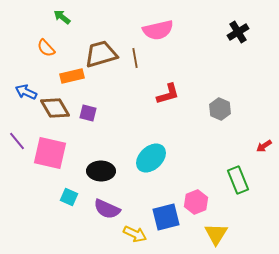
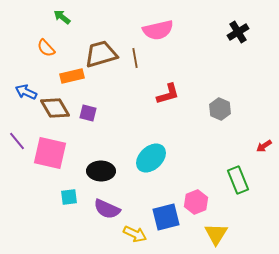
cyan square: rotated 30 degrees counterclockwise
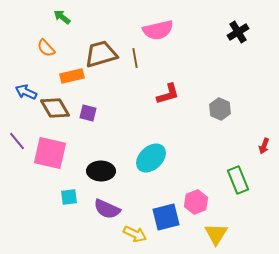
red arrow: rotated 35 degrees counterclockwise
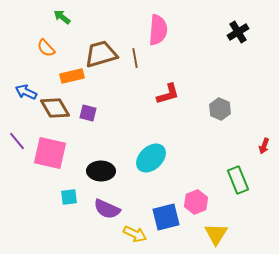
pink semicircle: rotated 72 degrees counterclockwise
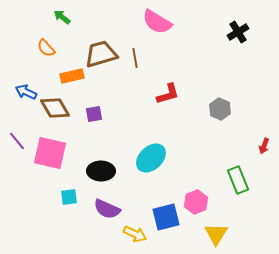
pink semicircle: moved 1 px left, 8 px up; rotated 116 degrees clockwise
purple square: moved 6 px right, 1 px down; rotated 24 degrees counterclockwise
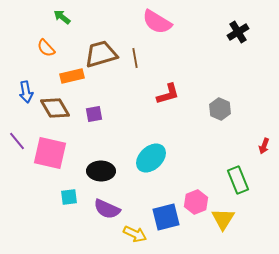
blue arrow: rotated 125 degrees counterclockwise
yellow triangle: moved 7 px right, 15 px up
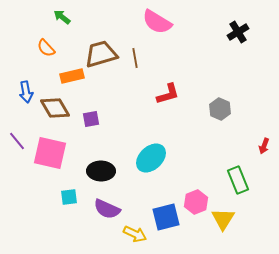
purple square: moved 3 px left, 5 px down
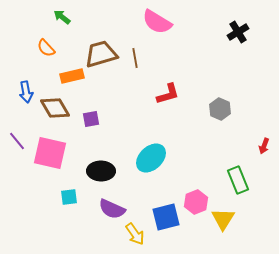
purple semicircle: moved 5 px right
yellow arrow: rotated 30 degrees clockwise
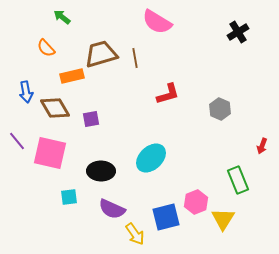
red arrow: moved 2 px left
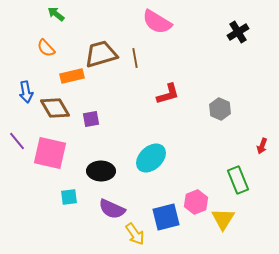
green arrow: moved 6 px left, 3 px up
